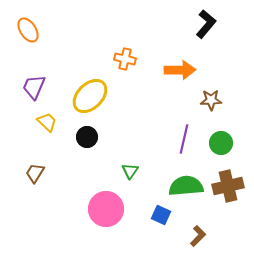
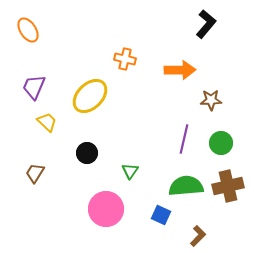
black circle: moved 16 px down
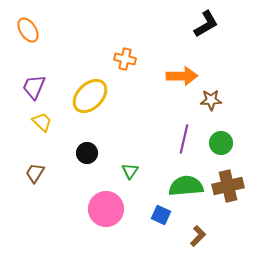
black L-shape: rotated 20 degrees clockwise
orange arrow: moved 2 px right, 6 px down
yellow trapezoid: moved 5 px left
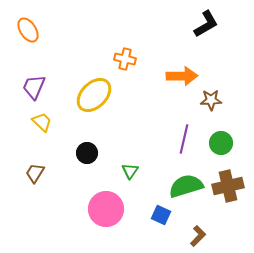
yellow ellipse: moved 4 px right, 1 px up
green semicircle: rotated 12 degrees counterclockwise
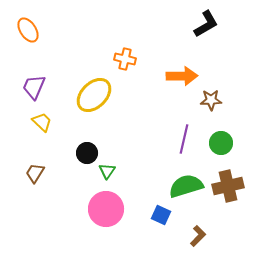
green triangle: moved 23 px left
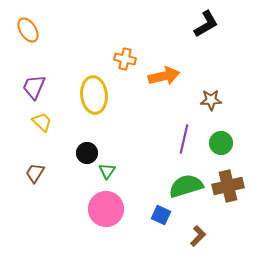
orange arrow: moved 18 px left; rotated 12 degrees counterclockwise
yellow ellipse: rotated 51 degrees counterclockwise
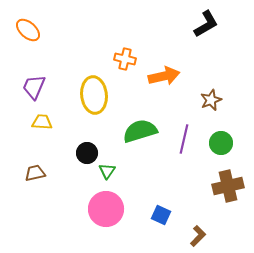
orange ellipse: rotated 15 degrees counterclockwise
brown star: rotated 20 degrees counterclockwise
yellow trapezoid: rotated 40 degrees counterclockwise
brown trapezoid: rotated 45 degrees clockwise
green semicircle: moved 46 px left, 55 px up
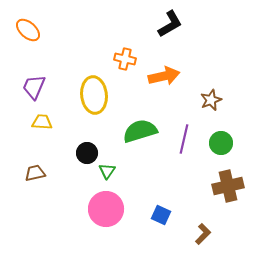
black L-shape: moved 36 px left
brown L-shape: moved 5 px right, 2 px up
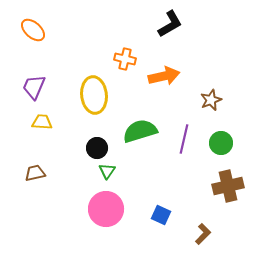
orange ellipse: moved 5 px right
black circle: moved 10 px right, 5 px up
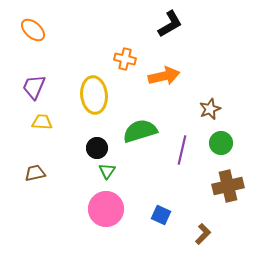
brown star: moved 1 px left, 9 px down
purple line: moved 2 px left, 11 px down
